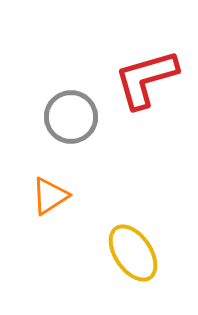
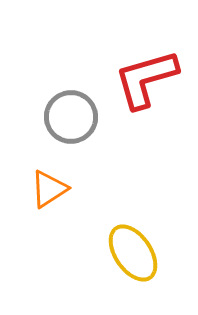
orange triangle: moved 1 px left, 7 px up
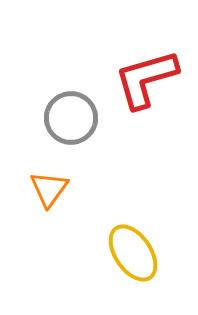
gray circle: moved 1 px down
orange triangle: rotated 21 degrees counterclockwise
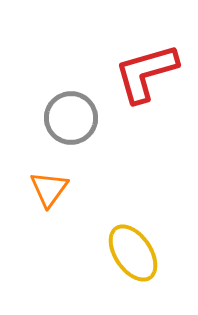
red L-shape: moved 6 px up
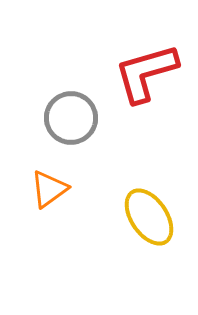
orange triangle: rotated 18 degrees clockwise
yellow ellipse: moved 16 px right, 36 px up
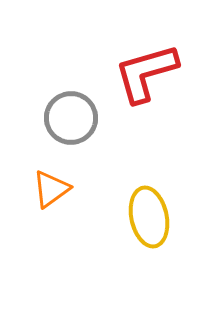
orange triangle: moved 2 px right
yellow ellipse: rotated 22 degrees clockwise
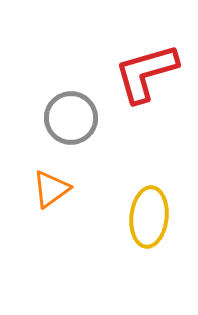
yellow ellipse: rotated 18 degrees clockwise
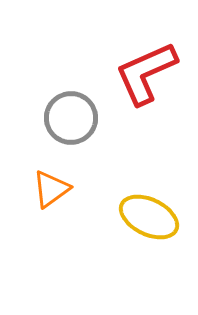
red L-shape: rotated 8 degrees counterclockwise
yellow ellipse: rotated 70 degrees counterclockwise
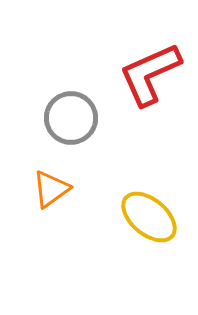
red L-shape: moved 4 px right, 1 px down
yellow ellipse: rotated 14 degrees clockwise
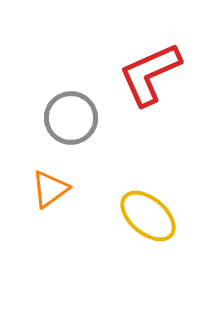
orange triangle: moved 1 px left
yellow ellipse: moved 1 px left, 1 px up
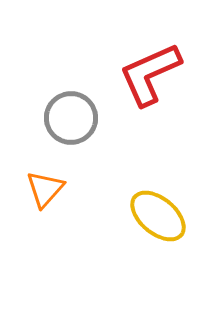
orange triangle: moved 5 px left; rotated 12 degrees counterclockwise
yellow ellipse: moved 10 px right
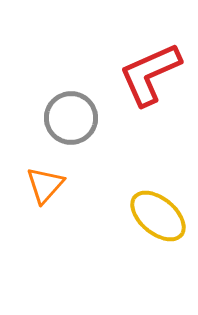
orange triangle: moved 4 px up
